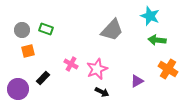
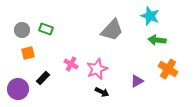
orange square: moved 2 px down
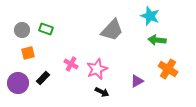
purple circle: moved 6 px up
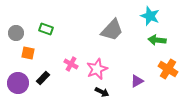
gray circle: moved 6 px left, 3 px down
orange square: rotated 24 degrees clockwise
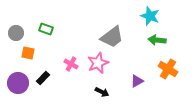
gray trapezoid: moved 7 px down; rotated 10 degrees clockwise
pink star: moved 1 px right, 6 px up
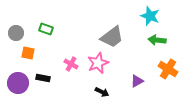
black rectangle: rotated 56 degrees clockwise
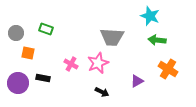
gray trapezoid: rotated 40 degrees clockwise
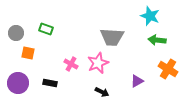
black rectangle: moved 7 px right, 5 px down
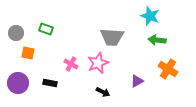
black arrow: moved 1 px right
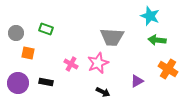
black rectangle: moved 4 px left, 1 px up
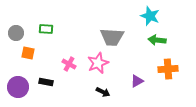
green rectangle: rotated 16 degrees counterclockwise
pink cross: moved 2 px left
orange cross: rotated 36 degrees counterclockwise
purple circle: moved 4 px down
